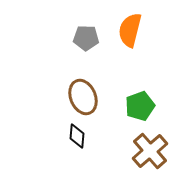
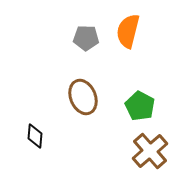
orange semicircle: moved 2 px left, 1 px down
green pentagon: rotated 24 degrees counterclockwise
black diamond: moved 42 px left
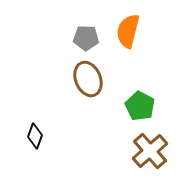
brown ellipse: moved 5 px right, 18 px up
black diamond: rotated 15 degrees clockwise
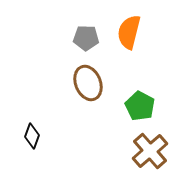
orange semicircle: moved 1 px right, 1 px down
brown ellipse: moved 4 px down
black diamond: moved 3 px left
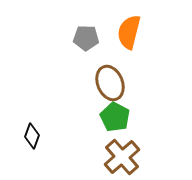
brown ellipse: moved 22 px right
green pentagon: moved 25 px left, 11 px down
brown cross: moved 28 px left, 6 px down
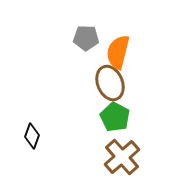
orange semicircle: moved 11 px left, 20 px down
